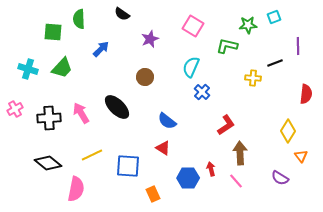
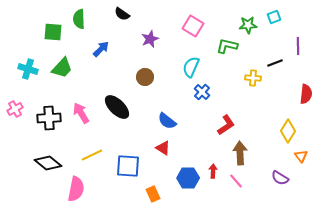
red arrow: moved 2 px right, 2 px down; rotated 16 degrees clockwise
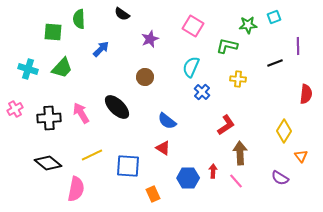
yellow cross: moved 15 px left, 1 px down
yellow diamond: moved 4 px left
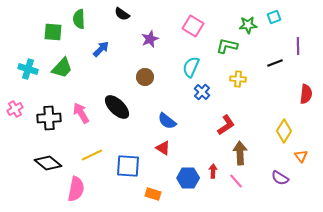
orange rectangle: rotated 49 degrees counterclockwise
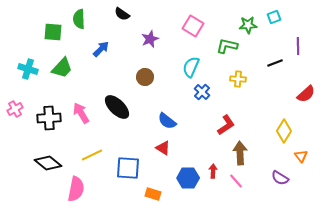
red semicircle: rotated 42 degrees clockwise
blue square: moved 2 px down
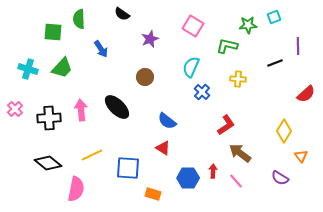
blue arrow: rotated 102 degrees clockwise
pink cross: rotated 14 degrees counterclockwise
pink arrow: moved 3 px up; rotated 25 degrees clockwise
brown arrow: rotated 50 degrees counterclockwise
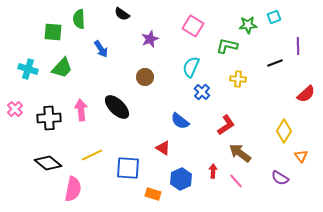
blue semicircle: moved 13 px right
blue hexagon: moved 7 px left, 1 px down; rotated 25 degrees counterclockwise
pink semicircle: moved 3 px left
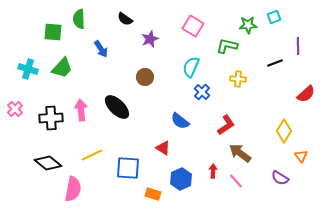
black semicircle: moved 3 px right, 5 px down
black cross: moved 2 px right
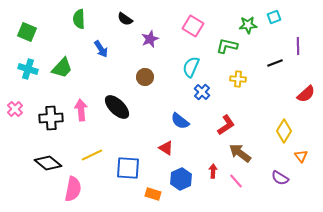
green square: moved 26 px left; rotated 18 degrees clockwise
red triangle: moved 3 px right
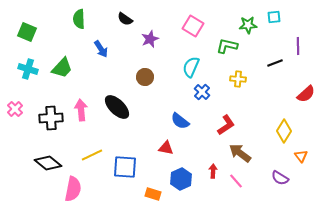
cyan square: rotated 16 degrees clockwise
red triangle: rotated 21 degrees counterclockwise
blue square: moved 3 px left, 1 px up
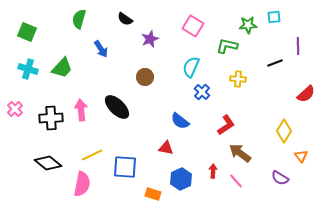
green semicircle: rotated 18 degrees clockwise
pink semicircle: moved 9 px right, 5 px up
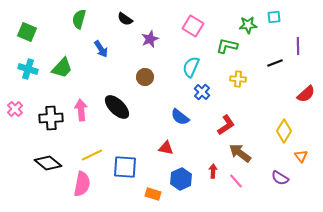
blue semicircle: moved 4 px up
